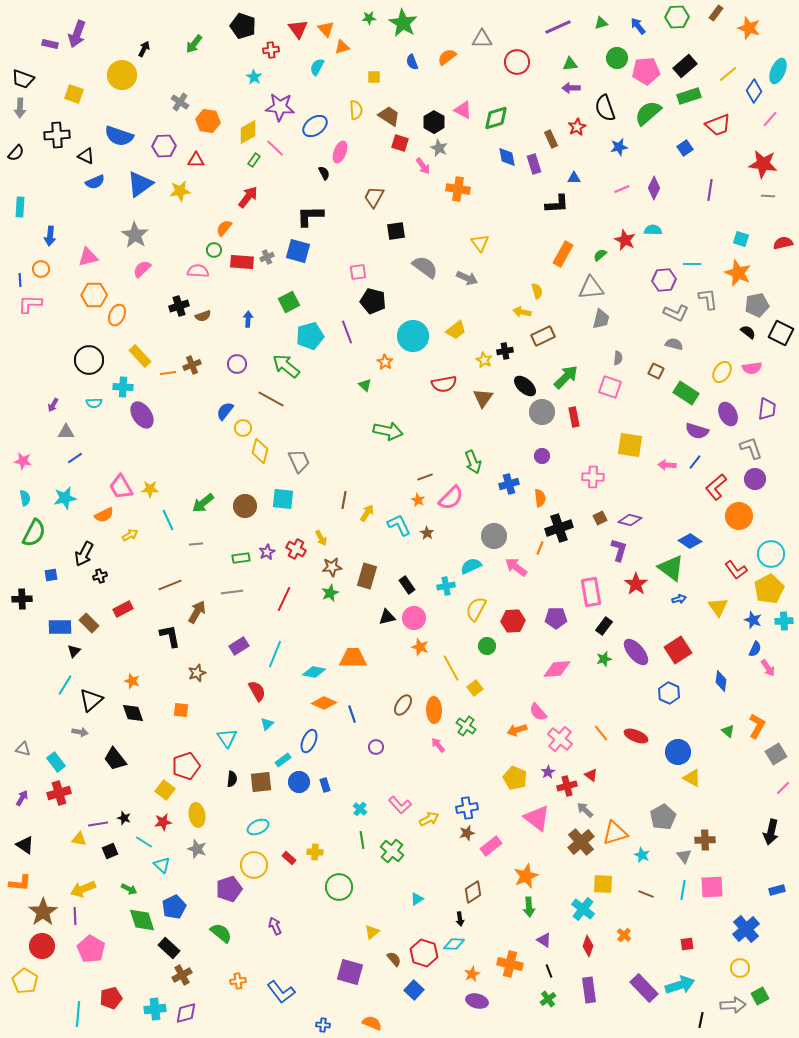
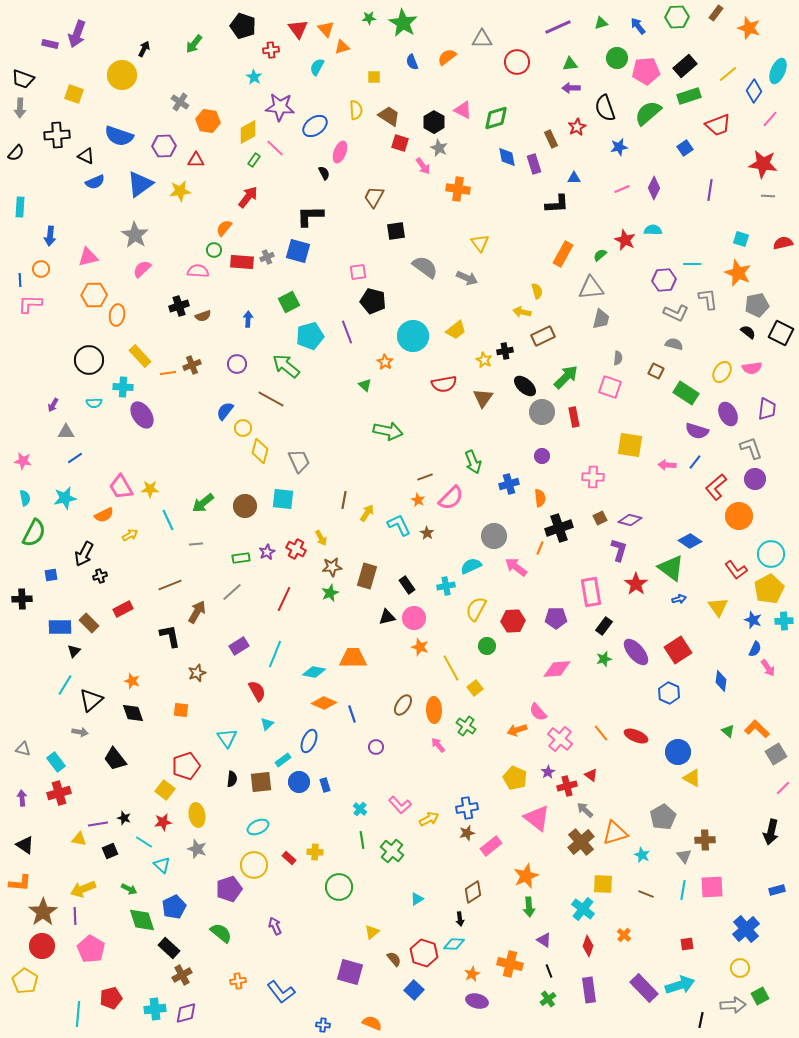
orange ellipse at (117, 315): rotated 15 degrees counterclockwise
gray line at (232, 592): rotated 35 degrees counterclockwise
orange L-shape at (757, 726): moved 3 px down; rotated 75 degrees counterclockwise
purple arrow at (22, 798): rotated 35 degrees counterclockwise
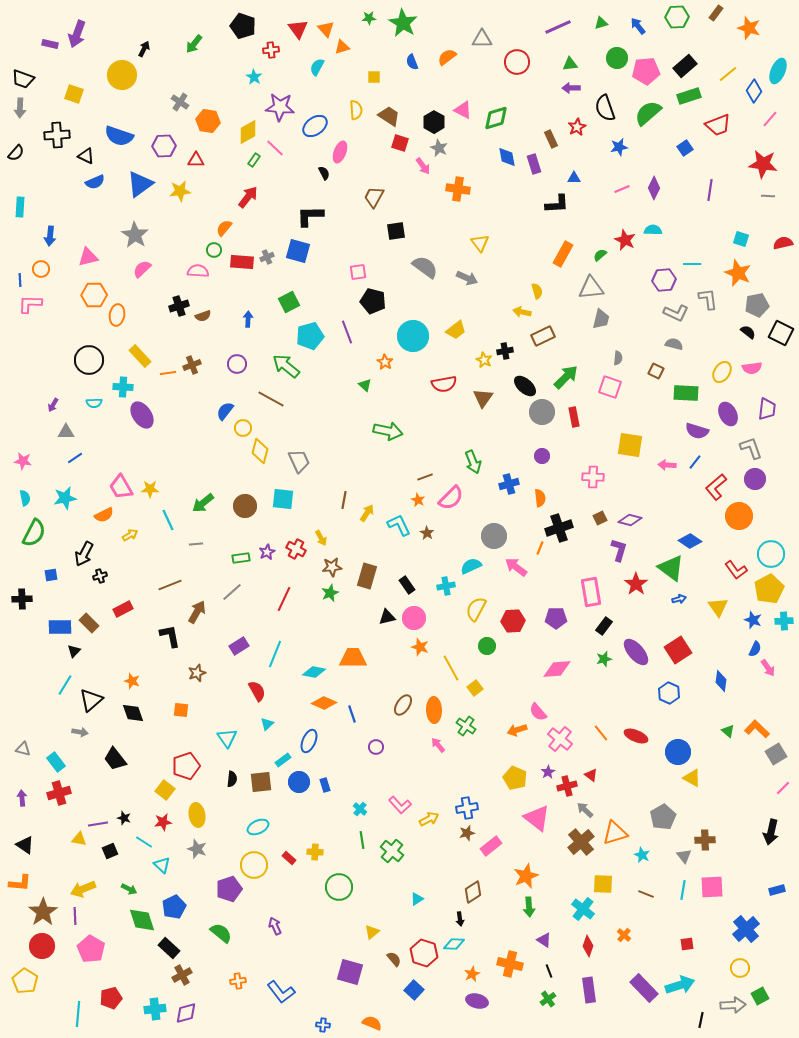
green rectangle at (686, 393): rotated 30 degrees counterclockwise
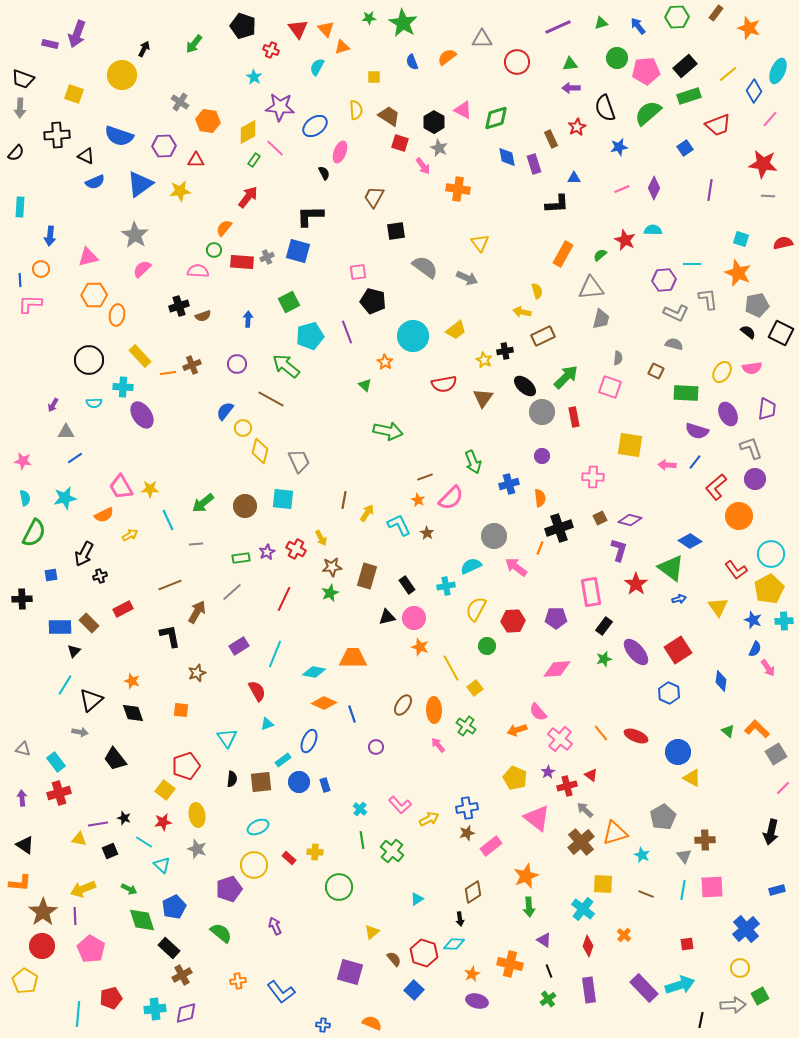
red cross at (271, 50): rotated 28 degrees clockwise
cyan triangle at (267, 724): rotated 24 degrees clockwise
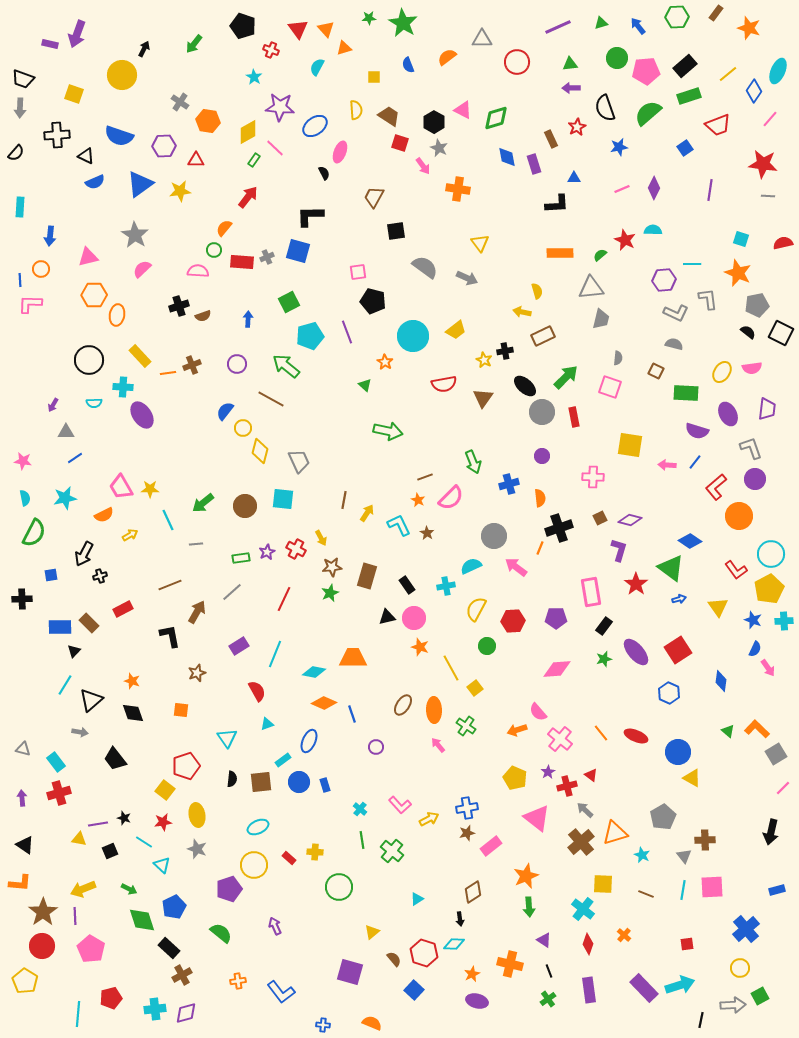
orange triangle at (342, 47): moved 2 px right, 1 px down
blue semicircle at (412, 62): moved 4 px left, 3 px down
orange rectangle at (563, 254): moved 3 px left, 1 px up; rotated 60 degrees clockwise
red diamond at (588, 946): moved 2 px up
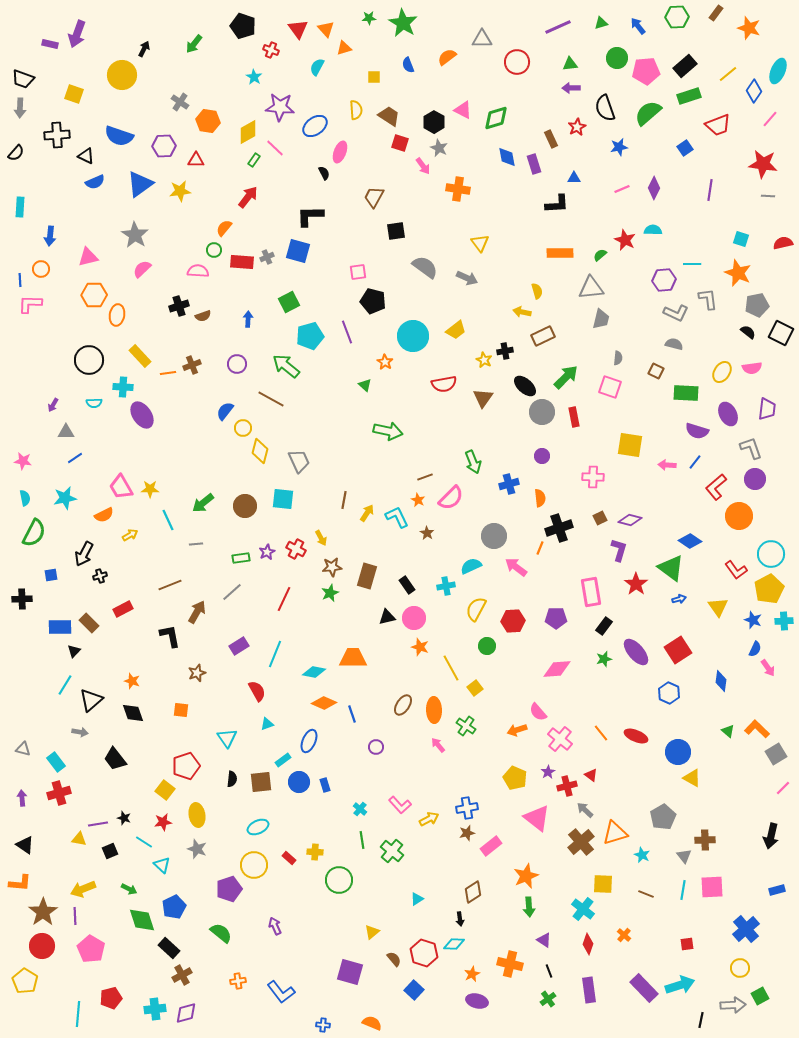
cyan L-shape at (399, 525): moved 2 px left, 8 px up
black arrow at (771, 832): moved 4 px down
green circle at (339, 887): moved 7 px up
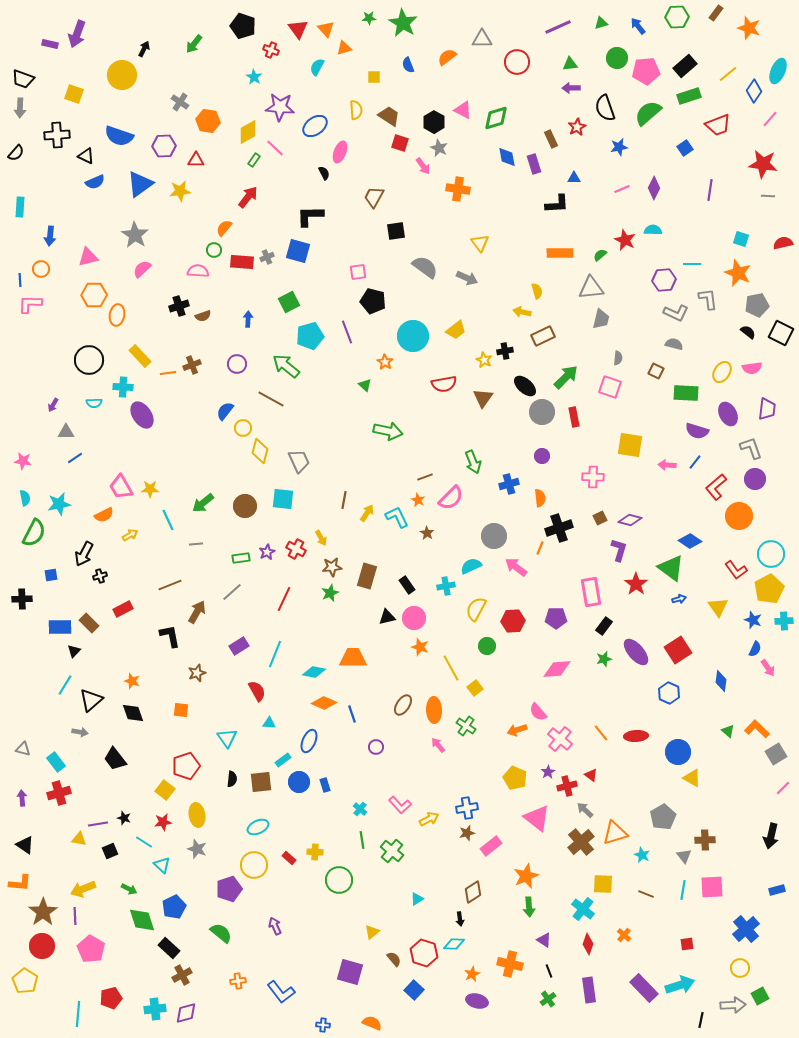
cyan star at (65, 498): moved 6 px left, 6 px down
cyan triangle at (267, 724): moved 2 px right, 1 px up; rotated 24 degrees clockwise
red ellipse at (636, 736): rotated 25 degrees counterclockwise
